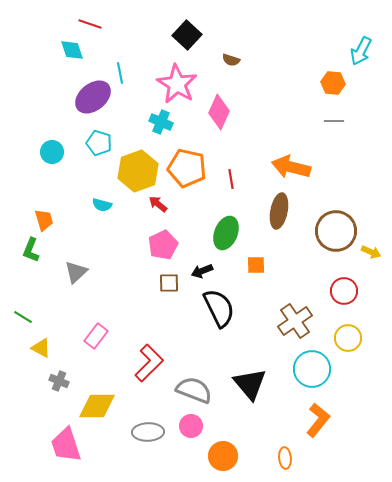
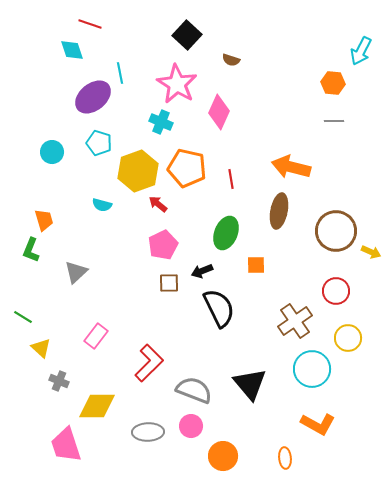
red circle at (344, 291): moved 8 px left
yellow triangle at (41, 348): rotated 15 degrees clockwise
orange L-shape at (318, 420): moved 4 px down; rotated 80 degrees clockwise
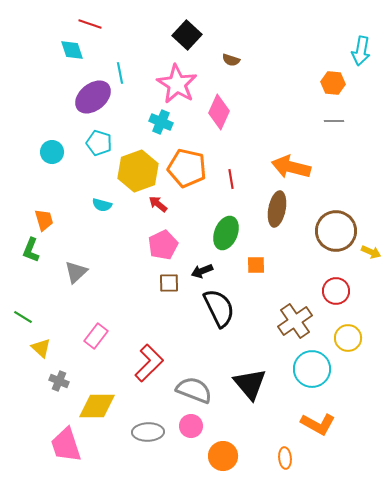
cyan arrow at (361, 51): rotated 16 degrees counterclockwise
brown ellipse at (279, 211): moved 2 px left, 2 px up
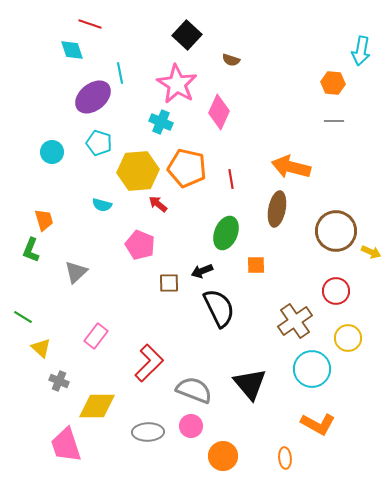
yellow hexagon at (138, 171): rotated 15 degrees clockwise
pink pentagon at (163, 245): moved 23 px left; rotated 24 degrees counterclockwise
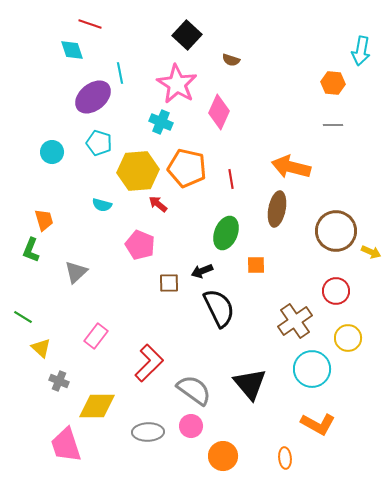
gray line at (334, 121): moved 1 px left, 4 px down
gray semicircle at (194, 390): rotated 15 degrees clockwise
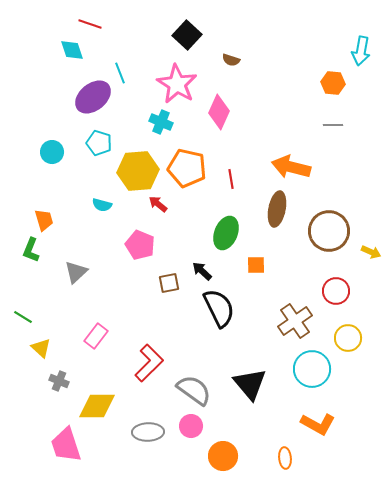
cyan line at (120, 73): rotated 10 degrees counterclockwise
brown circle at (336, 231): moved 7 px left
black arrow at (202, 271): rotated 65 degrees clockwise
brown square at (169, 283): rotated 10 degrees counterclockwise
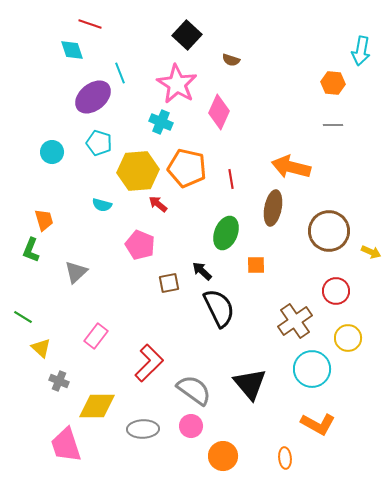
brown ellipse at (277, 209): moved 4 px left, 1 px up
gray ellipse at (148, 432): moved 5 px left, 3 px up
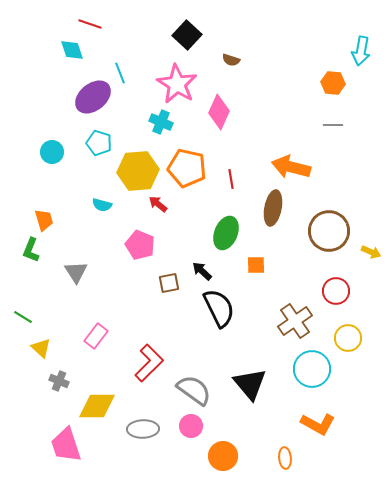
gray triangle at (76, 272): rotated 20 degrees counterclockwise
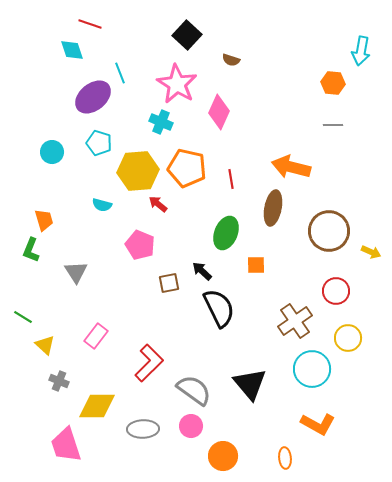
yellow triangle at (41, 348): moved 4 px right, 3 px up
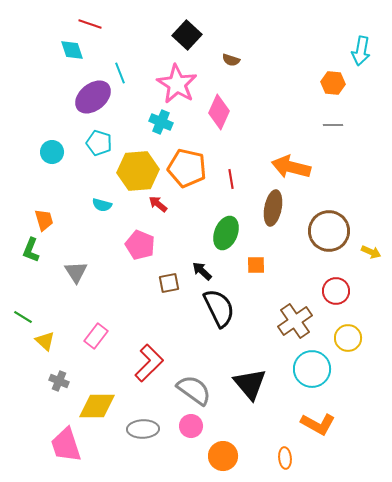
yellow triangle at (45, 345): moved 4 px up
